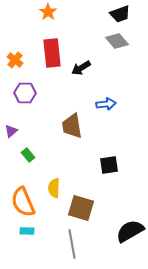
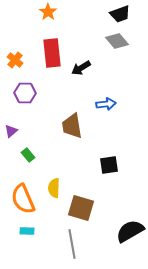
orange semicircle: moved 3 px up
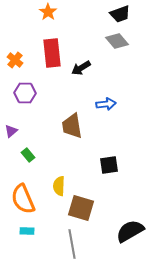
yellow semicircle: moved 5 px right, 2 px up
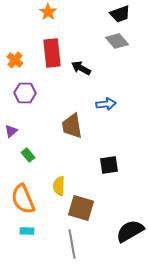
black arrow: rotated 60 degrees clockwise
